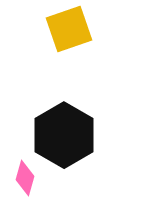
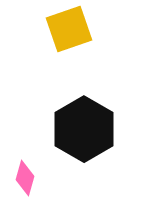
black hexagon: moved 20 px right, 6 px up
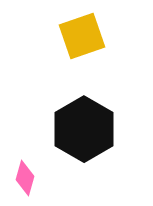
yellow square: moved 13 px right, 7 px down
